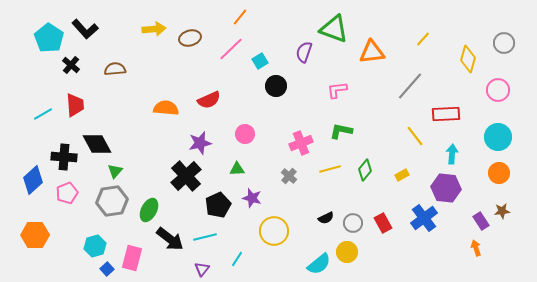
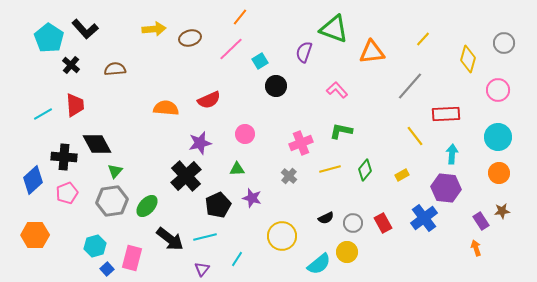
pink L-shape at (337, 90): rotated 55 degrees clockwise
green ellipse at (149, 210): moved 2 px left, 4 px up; rotated 15 degrees clockwise
yellow circle at (274, 231): moved 8 px right, 5 px down
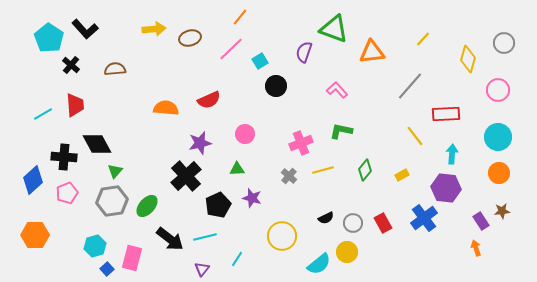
yellow line at (330, 169): moved 7 px left, 1 px down
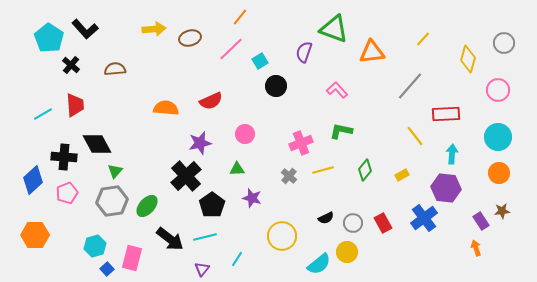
red semicircle at (209, 100): moved 2 px right, 1 px down
black pentagon at (218, 205): moved 6 px left; rotated 10 degrees counterclockwise
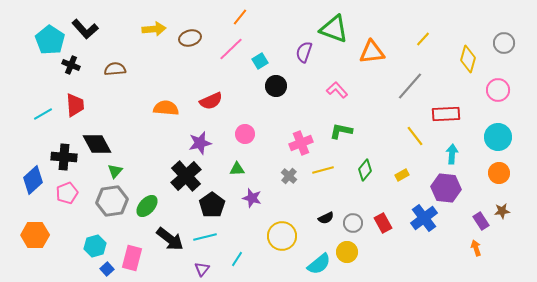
cyan pentagon at (49, 38): moved 1 px right, 2 px down
black cross at (71, 65): rotated 18 degrees counterclockwise
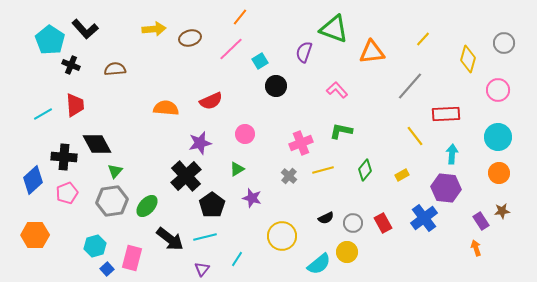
green triangle at (237, 169): rotated 28 degrees counterclockwise
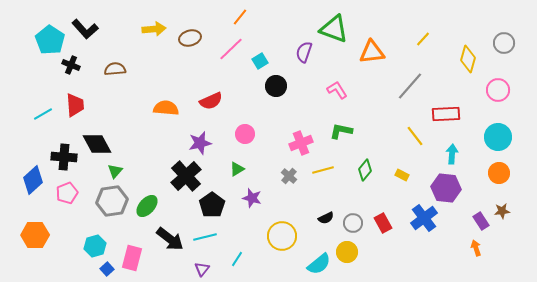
pink L-shape at (337, 90): rotated 10 degrees clockwise
yellow rectangle at (402, 175): rotated 56 degrees clockwise
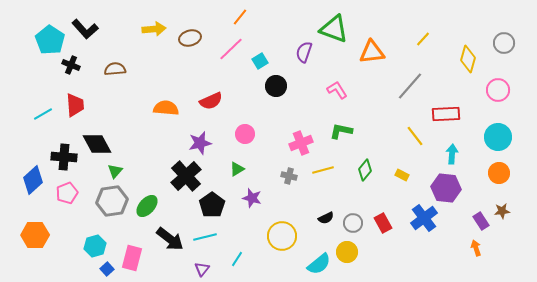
gray cross at (289, 176): rotated 28 degrees counterclockwise
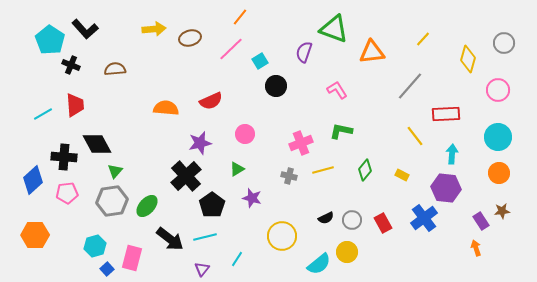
pink pentagon at (67, 193): rotated 15 degrees clockwise
gray circle at (353, 223): moved 1 px left, 3 px up
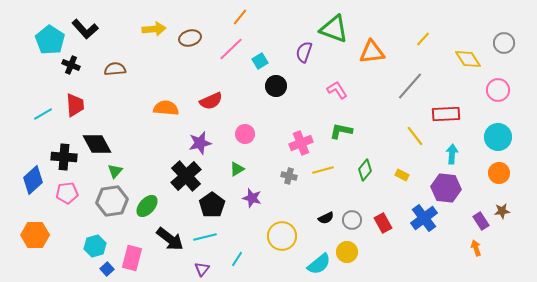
yellow diamond at (468, 59): rotated 48 degrees counterclockwise
